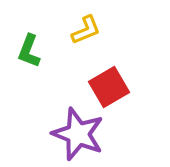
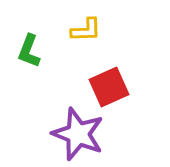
yellow L-shape: rotated 20 degrees clockwise
red square: rotated 6 degrees clockwise
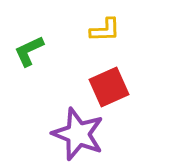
yellow L-shape: moved 19 px right
green L-shape: rotated 44 degrees clockwise
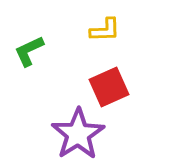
purple star: rotated 18 degrees clockwise
